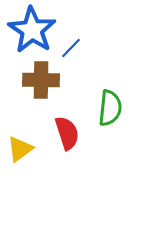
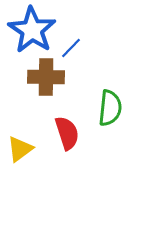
brown cross: moved 5 px right, 3 px up
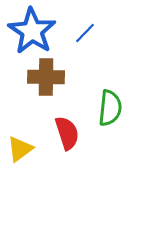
blue star: moved 1 px down
blue line: moved 14 px right, 15 px up
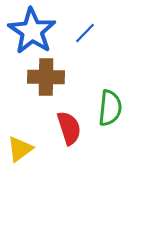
red semicircle: moved 2 px right, 5 px up
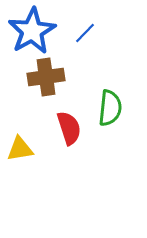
blue star: rotated 9 degrees clockwise
brown cross: rotated 9 degrees counterclockwise
yellow triangle: rotated 28 degrees clockwise
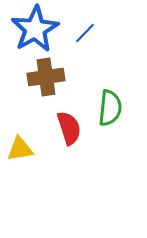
blue star: moved 3 px right, 2 px up
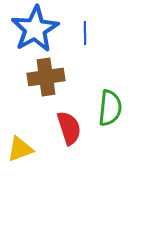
blue line: rotated 45 degrees counterclockwise
yellow triangle: rotated 12 degrees counterclockwise
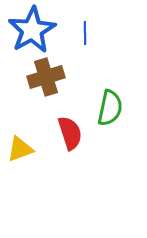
blue star: moved 3 px left, 1 px down
brown cross: rotated 9 degrees counterclockwise
green semicircle: rotated 6 degrees clockwise
red semicircle: moved 1 px right, 5 px down
